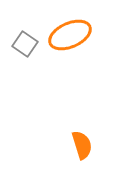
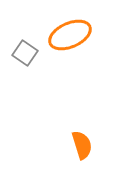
gray square: moved 9 px down
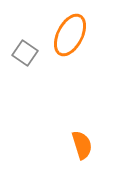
orange ellipse: rotated 39 degrees counterclockwise
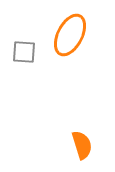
gray square: moved 1 px left, 1 px up; rotated 30 degrees counterclockwise
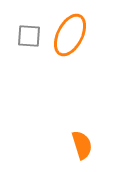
gray square: moved 5 px right, 16 px up
